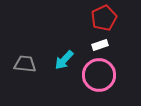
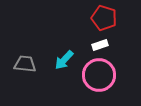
red pentagon: rotated 30 degrees counterclockwise
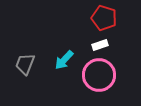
gray trapezoid: rotated 75 degrees counterclockwise
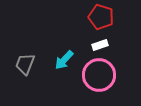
red pentagon: moved 3 px left, 1 px up
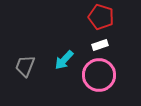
gray trapezoid: moved 2 px down
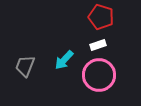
white rectangle: moved 2 px left
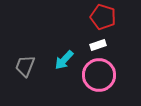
red pentagon: moved 2 px right
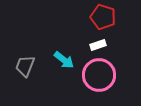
cyan arrow: rotated 95 degrees counterclockwise
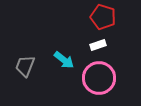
pink circle: moved 3 px down
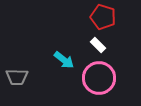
white rectangle: rotated 63 degrees clockwise
gray trapezoid: moved 8 px left, 11 px down; rotated 110 degrees counterclockwise
